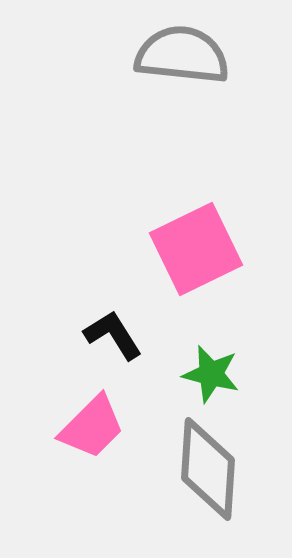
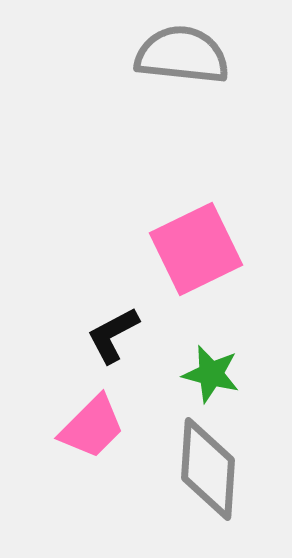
black L-shape: rotated 86 degrees counterclockwise
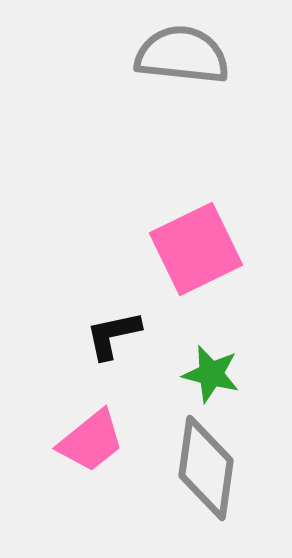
black L-shape: rotated 16 degrees clockwise
pink trapezoid: moved 1 px left, 14 px down; rotated 6 degrees clockwise
gray diamond: moved 2 px left, 1 px up; rotated 4 degrees clockwise
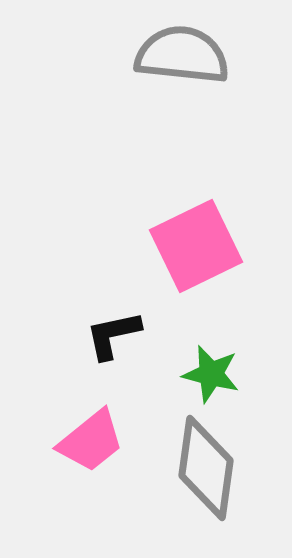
pink square: moved 3 px up
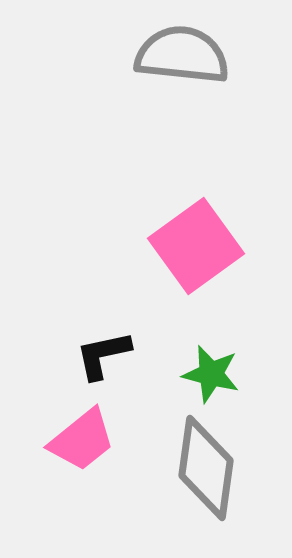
pink square: rotated 10 degrees counterclockwise
black L-shape: moved 10 px left, 20 px down
pink trapezoid: moved 9 px left, 1 px up
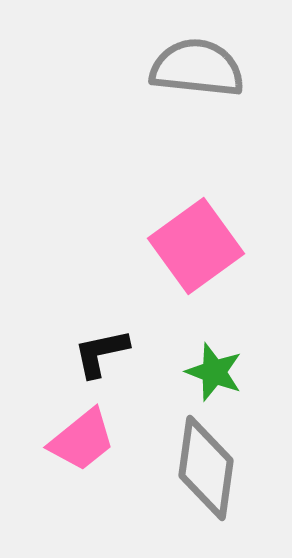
gray semicircle: moved 15 px right, 13 px down
black L-shape: moved 2 px left, 2 px up
green star: moved 3 px right, 2 px up; rotated 6 degrees clockwise
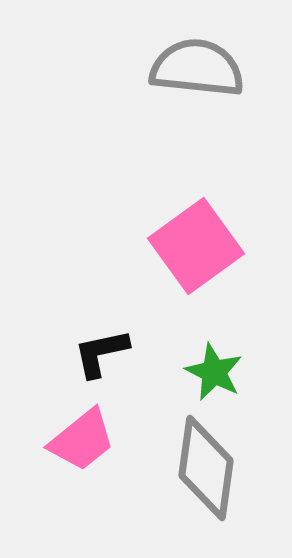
green star: rotated 6 degrees clockwise
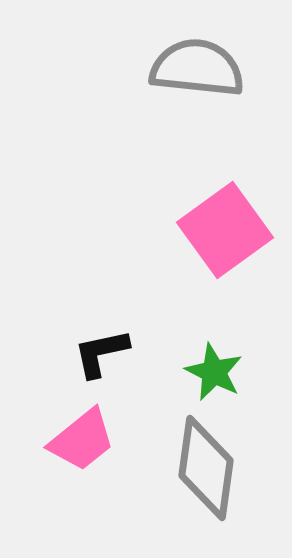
pink square: moved 29 px right, 16 px up
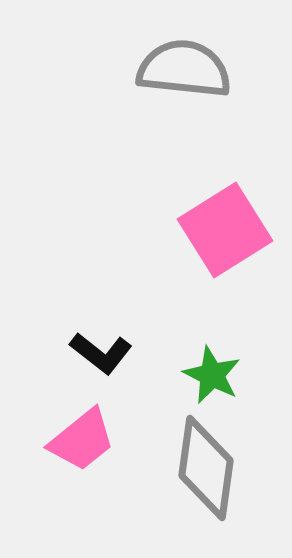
gray semicircle: moved 13 px left, 1 px down
pink square: rotated 4 degrees clockwise
black L-shape: rotated 130 degrees counterclockwise
green star: moved 2 px left, 3 px down
